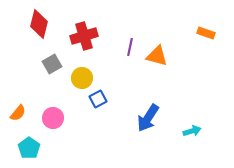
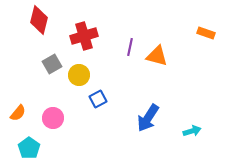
red diamond: moved 4 px up
yellow circle: moved 3 px left, 3 px up
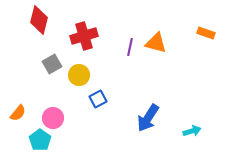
orange triangle: moved 1 px left, 13 px up
cyan pentagon: moved 11 px right, 8 px up
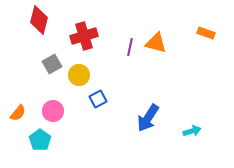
pink circle: moved 7 px up
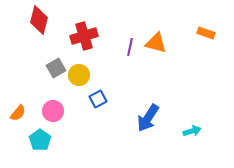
gray square: moved 4 px right, 4 px down
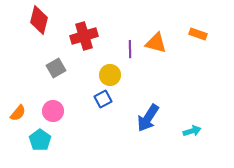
orange rectangle: moved 8 px left, 1 px down
purple line: moved 2 px down; rotated 12 degrees counterclockwise
yellow circle: moved 31 px right
blue square: moved 5 px right
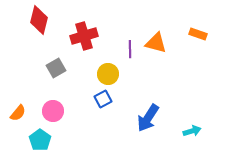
yellow circle: moved 2 px left, 1 px up
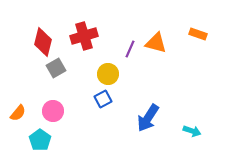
red diamond: moved 4 px right, 22 px down
purple line: rotated 24 degrees clockwise
cyan arrow: rotated 36 degrees clockwise
